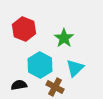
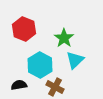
cyan triangle: moved 8 px up
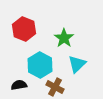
cyan triangle: moved 2 px right, 4 px down
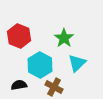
red hexagon: moved 5 px left, 7 px down
cyan triangle: moved 1 px up
brown cross: moved 1 px left
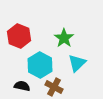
black semicircle: moved 3 px right, 1 px down; rotated 21 degrees clockwise
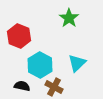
green star: moved 5 px right, 20 px up
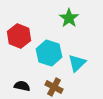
cyan hexagon: moved 9 px right, 12 px up; rotated 10 degrees counterclockwise
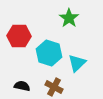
red hexagon: rotated 20 degrees counterclockwise
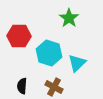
black semicircle: rotated 98 degrees counterclockwise
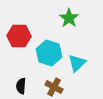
black semicircle: moved 1 px left
